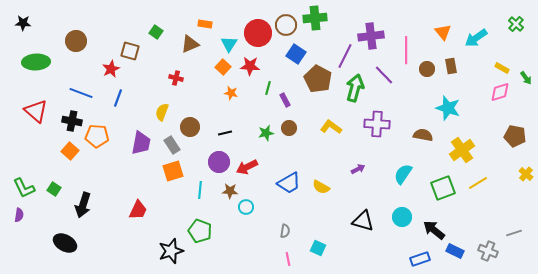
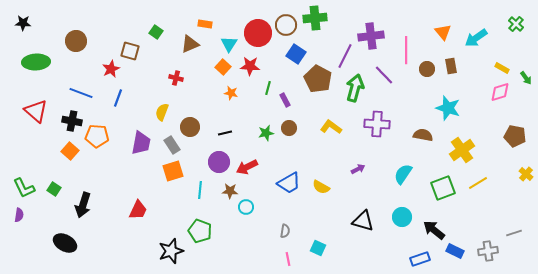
gray cross at (488, 251): rotated 30 degrees counterclockwise
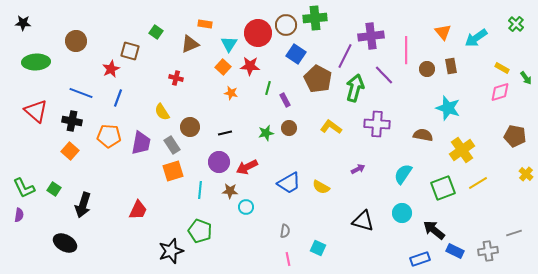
yellow semicircle at (162, 112): rotated 54 degrees counterclockwise
orange pentagon at (97, 136): moved 12 px right
cyan circle at (402, 217): moved 4 px up
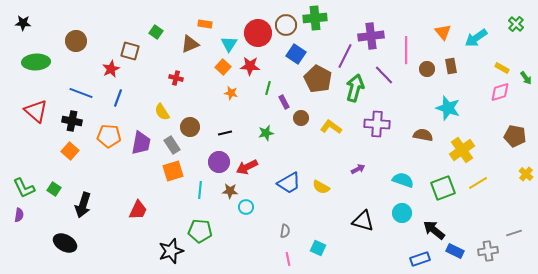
purple rectangle at (285, 100): moved 1 px left, 2 px down
brown circle at (289, 128): moved 12 px right, 10 px up
cyan semicircle at (403, 174): moved 6 px down; rotated 75 degrees clockwise
green pentagon at (200, 231): rotated 15 degrees counterclockwise
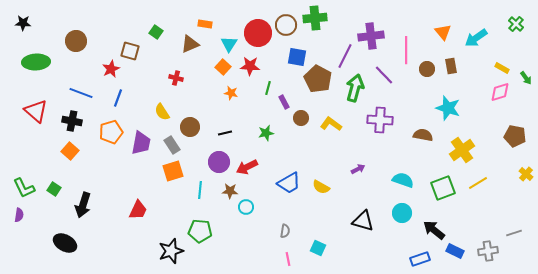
blue square at (296, 54): moved 1 px right, 3 px down; rotated 24 degrees counterclockwise
purple cross at (377, 124): moved 3 px right, 4 px up
yellow L-shape at (331, 127): moved 3 px up
orange pentagon at (109, 136): moved 2 px right, 4 px up; rotated 20 degrees counterclockwise
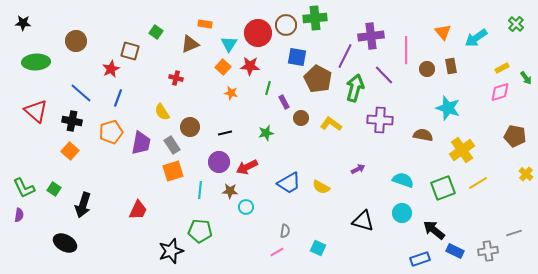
yellow rectangle at (502, 68): rotated 56 degrees counterclockwise
blue line at (81, 93): rotated 20 degrees clockwise
pink line at (288, 259): moved 11 px left, 7 px up; rotated 72 degrees clockwise
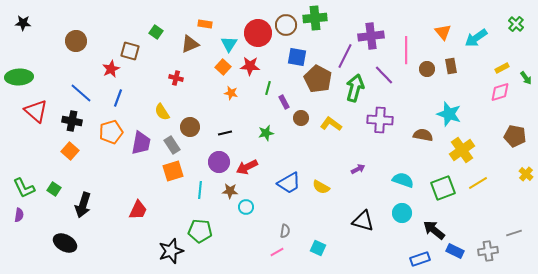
green ellipse at (36, 62): moved 17 px left, 15 px down
cyan star at (448, 108): moved 1 px right, 6 px down
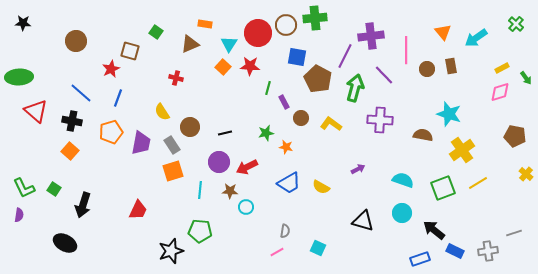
orange star at (231, 93): moved 55 px right, 54 px down
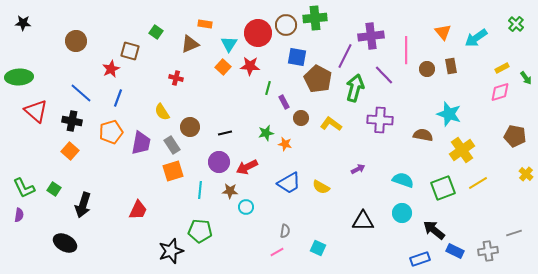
orange star at (286, 147): moved 1 px left, 3 px up
black triangle at (363, 221): rotated 15 degrees counterclockwise
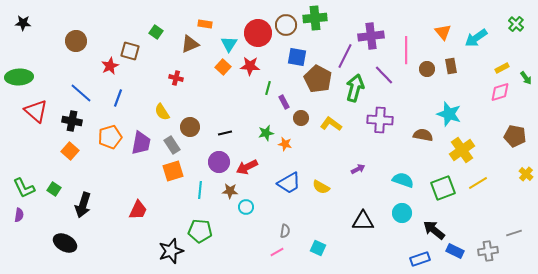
red star at (111, 69): moved 1 px left, 3 px up
orange pentagon at (111, 132): moved 1 px left, 5 px down
